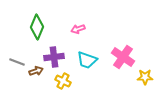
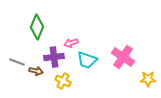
pink arrow: moved 7 px left, 14 px down
brown arrow: rotated 32 degrees clockwise
yellow star: moved 3 px right, 2 px down
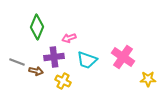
pink arrow: moved 2 px left, 5 px up
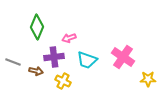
gray line: moved 4 px left
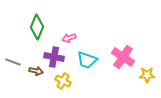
purple cross: rotated 18 degrees clockwise
yellow star: moved 1 px left, 4 px up
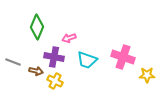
pink cross: rotated 15 degrees counterclockwise
yellow cross: moved 8 px left
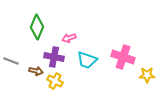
gray line: moved 2 px left, 1 px up
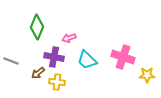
cyan trapezoid: rotated 25 degrees clockwise
brown arrow: moved 2 px right, 2 px down; rotated 128 degrees clockwise
yellow cross: moved 2 px right, 1 px down; rotated 21 degrees counterclockwise
